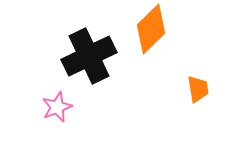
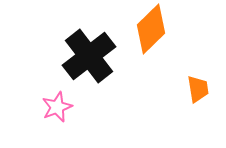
black cross: rotated 12 degrees counterclockwise
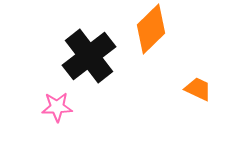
orange trapezoid: rotated 56 degrees counterclockwise
pink star: rotated 20 degrees clockwise
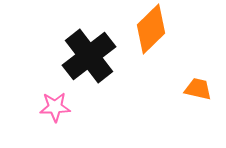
orange trapezoid: rotated 12 degrees counterclockwise
pink star: moved 2 px left
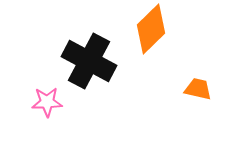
black cross: moved 5 px down; rotated 24 degrees counterclockwise
pink star: moved 8 px left, 5 px up
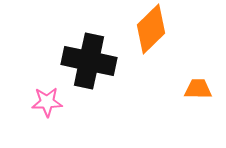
black cross: rotated 16 degrees counterclockwise
orange trapezoid: rotated 12 degrees counterclockwise
